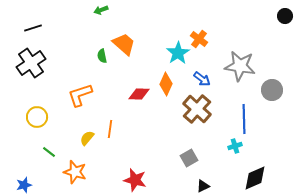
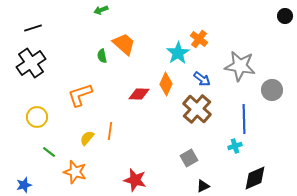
orange line: moved 2 px down
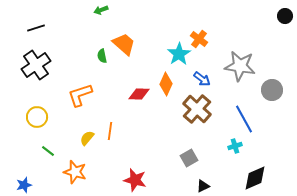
black line: moved 3 px right
cyan star: moved 1 px right, 1 px down
black cross: moved 5 px right, 2 px down
blue line: rotated 28 degrees counterclockwise
green line: moved 1 px left, 1 px up
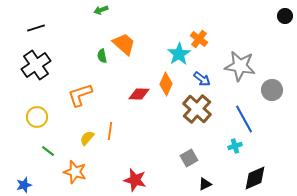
black triangle: moved 2 px right, 2 px up
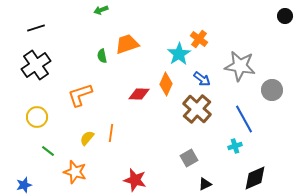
orange trapezoid: moved 3 px right; rotated 60 degrees counterclockwise
orange line: moved 1 px right, 2 px down
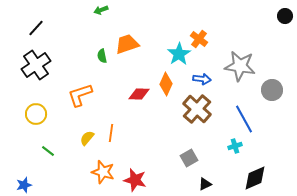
black line: rotated 30 degrees counterclockwise
blue arrow: rotated 30 degrees counterclockwise
yellow circle: moved 1 px left, 3 px up
orange star: moved 28 px right
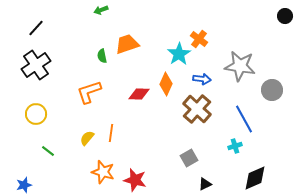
orange L-shape: moved 9 px right, 3 px up
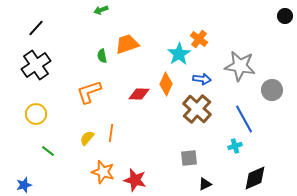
gray square: rotated 24 degrees clockwise
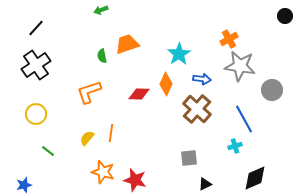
orange cross: moved 30 px right; rotated 24 degrees clockwise
